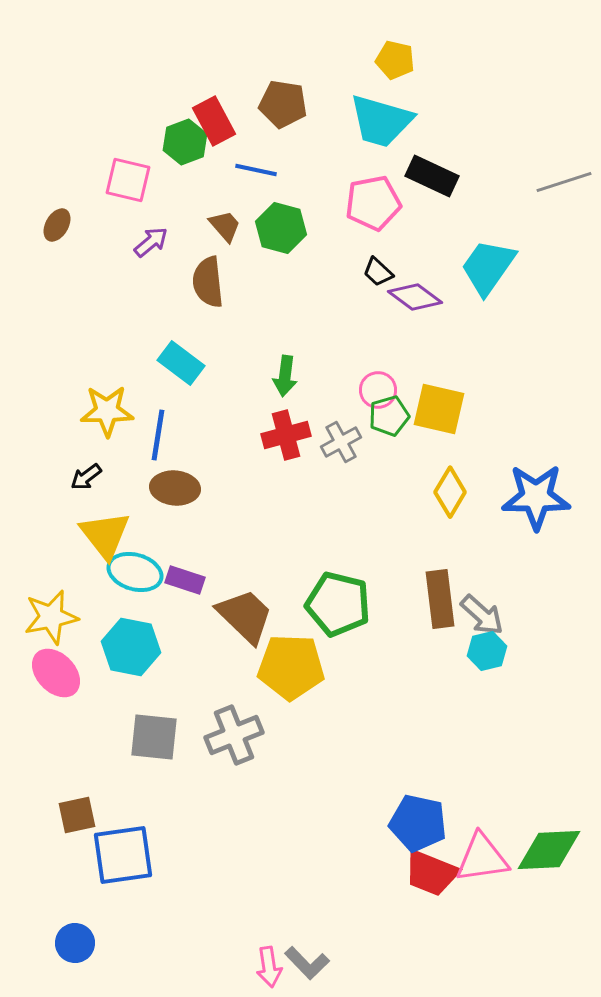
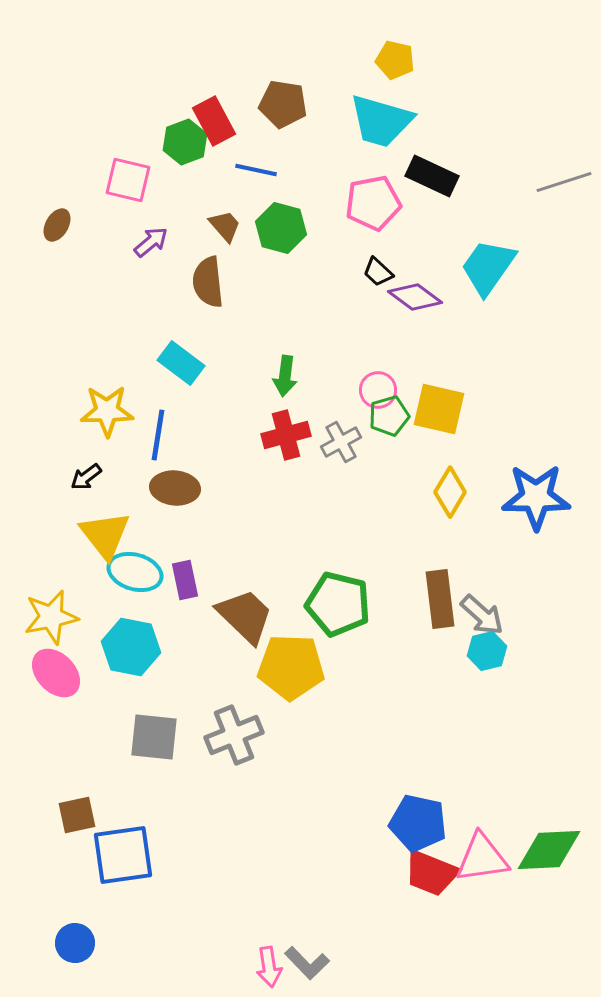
purple rectangle at (185, 580): rotated 60 degrees clockwise
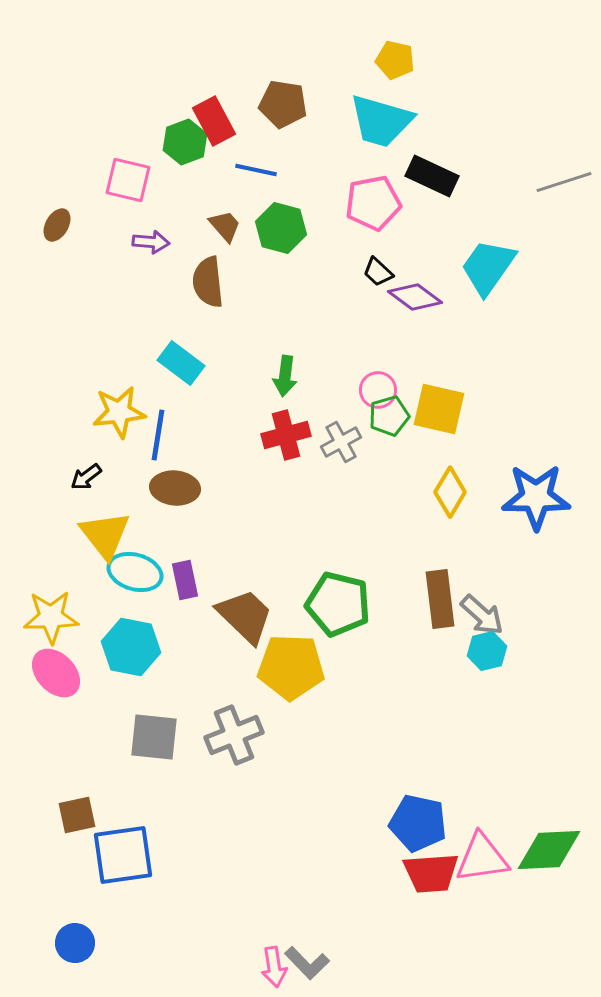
purple arrow at (151, 242): rotated 45 degrees clockwise
yellow star at (107, 411): moved 12 px right, 1 px down; rotated 6 degrees counterclockwise
yellow star at (51, 617): rotated 10 degrees clockwise
red trapezoid at (431, 873): rotated 26 degrees counterclockwise
pink arrow at (269, 967): moved 5 px right
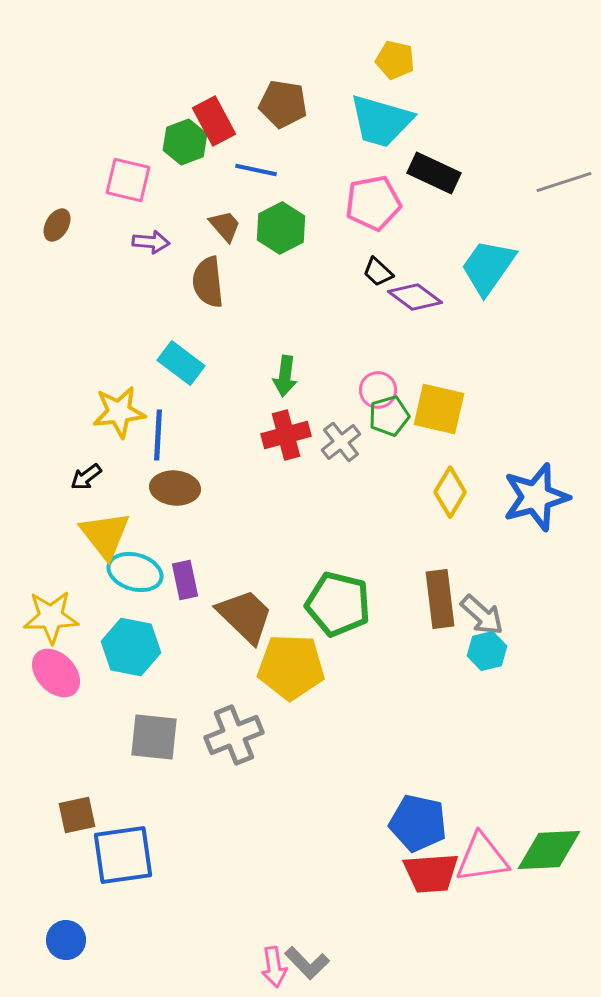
black rectangle at (432, 176): moved 2 px right, 3 px up
green hexagon at (281, 228): rotated 18 degrees clockwise
blue line at (158, 435): rotated 6 degrees counterclockwise
gray cross at (341, 442): rotated 9 degrees counterclockwise
blue star at (536, 497): rotated 16 degrees counterclockwise
blue circle at (75, 943): moved 9 px left, 3 px up
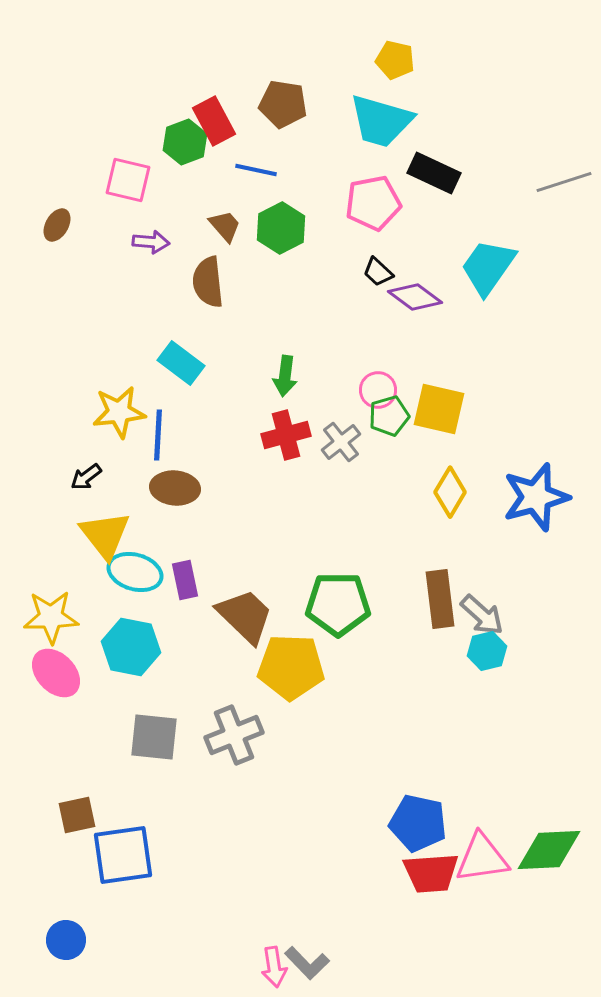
green pentagon at (338, 604): rotated 14 degrees counterclockwise
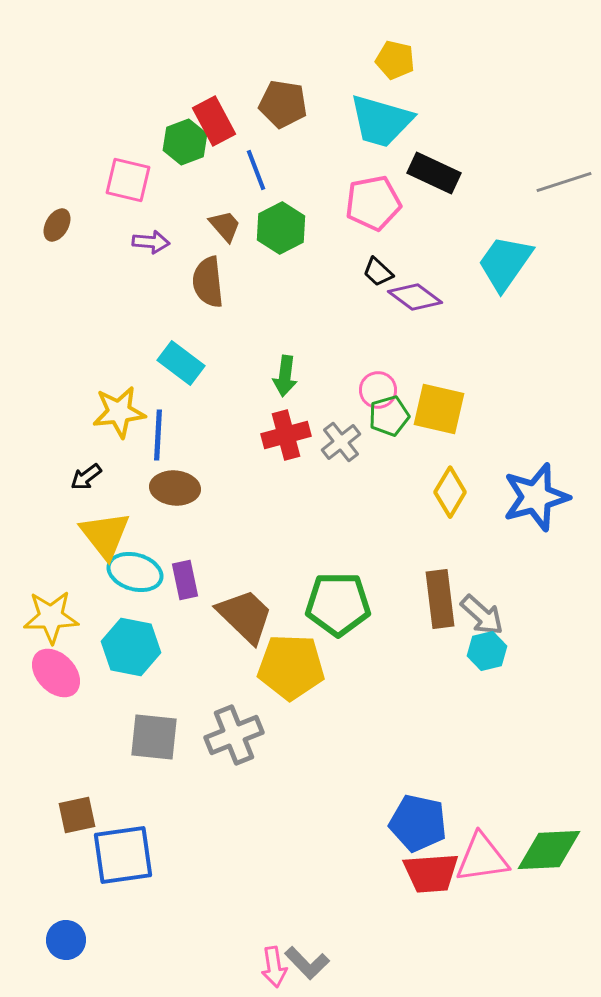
blue line at (256, 170): rotated 57 degrees clockwise
cyan trapezoid at (488, 267): moved 17 px right, 4 px up
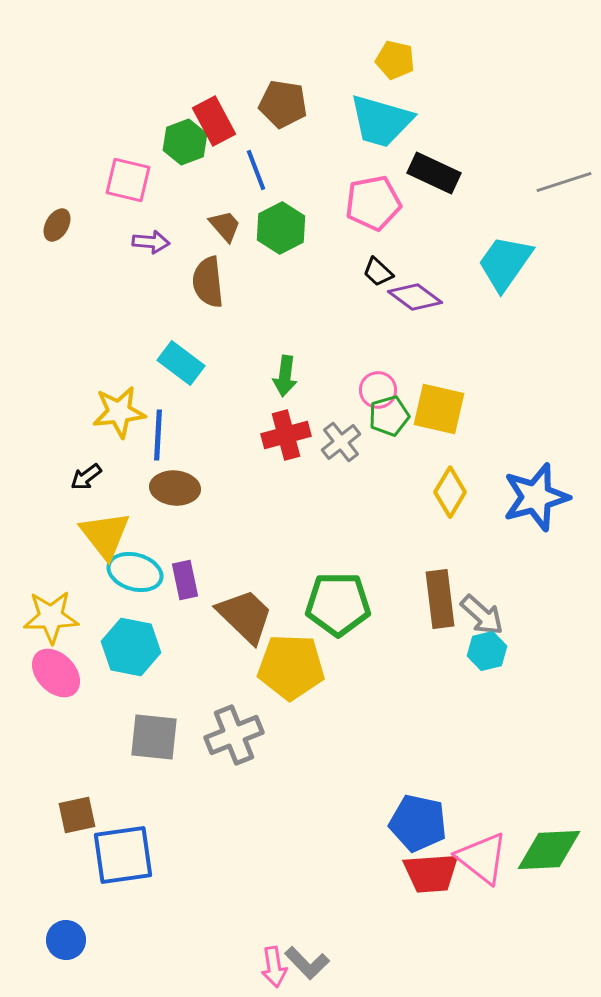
pink triangle at (482, 858): rotated 46 degrees clockwise
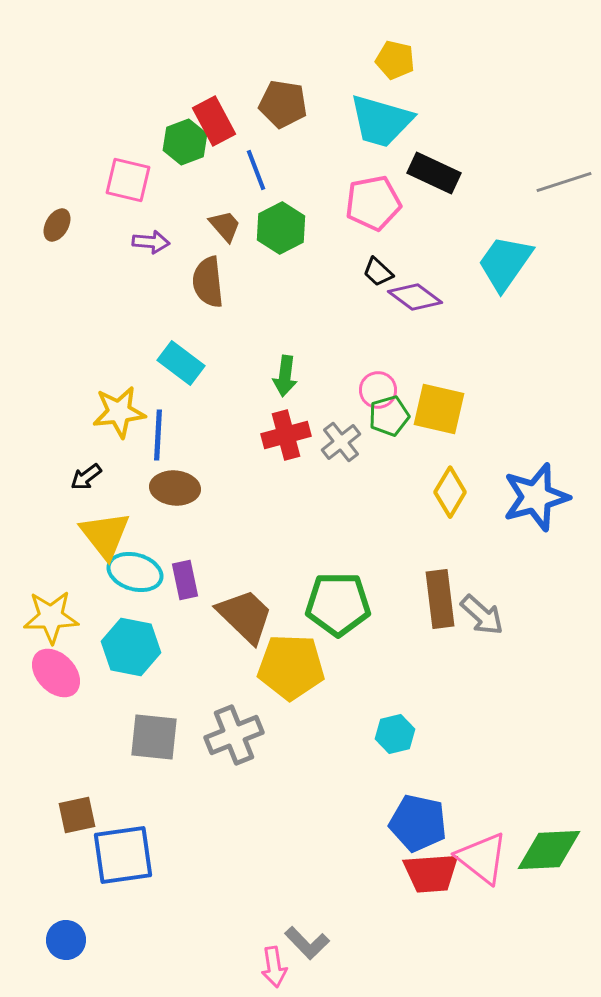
cyan hexagon at (487, 651): moved 92 px left, 83 px down
gray L-shape at (307, 963): moved 20 px up
